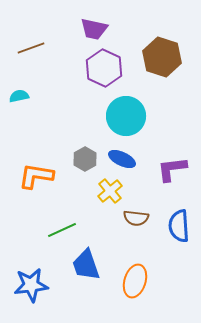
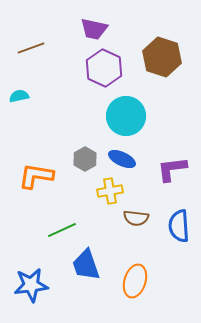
yellow cross: rotated 30 degrees clockwise
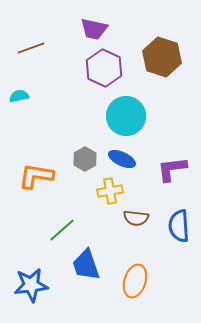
green line: rotated 16 degrees counterclockwise
